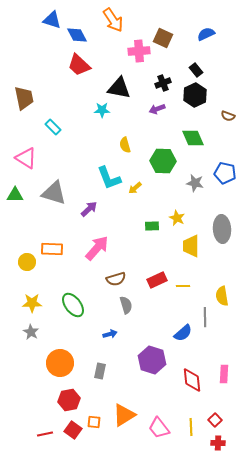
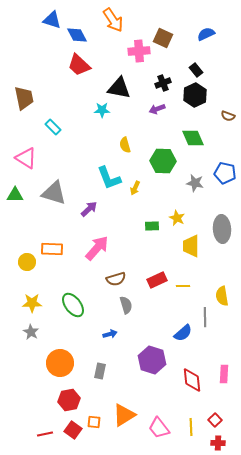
yellow arrow at (135, 188): rotated 24 degrees counterclockwise
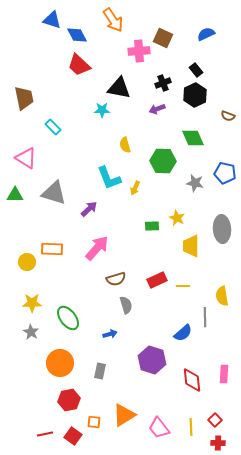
green ellipse at (73, 305): moved 5 px left, 13 px down
red square at (73, 430): moved 6 px down
